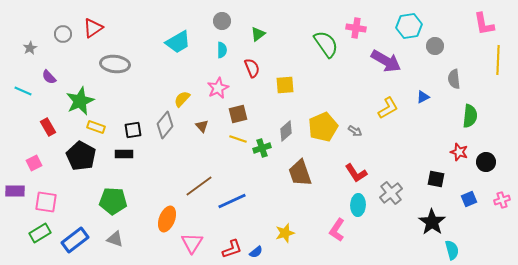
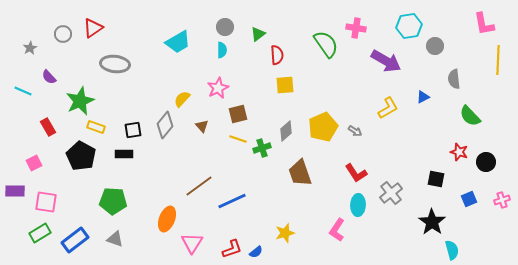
gray circle at (222, 21): moved 3 px right, 6 px down
red semicircle at (252, 68): moved 25 px right, 13 px up; rotated 18 degrees clockwise
green semicircle at (470, 116): rotated 130 degrees clockwise
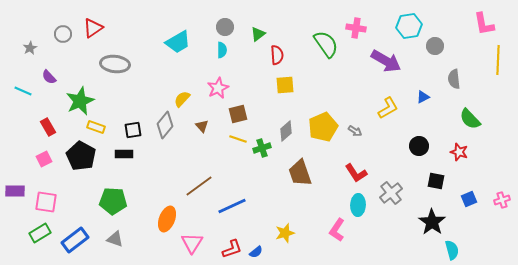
green semicircle at (470, 116): moved 3 px down
black circle at (486, 162): moved 67 px left, 16 px up
pink square at (34, 163): moved 10 px right, 4 px up
black square at (436, 179): moved 2 px down
blue line at (232, 201): moved 5 px down
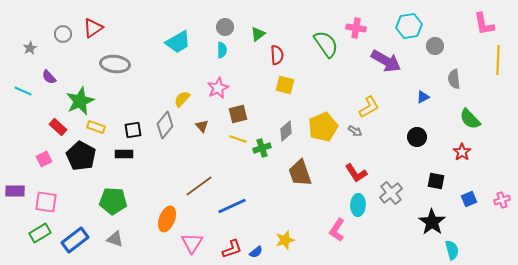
yellow square at (285, 85): rotated 18 degrees clockwise
yellow L-shape at (388, 108): moved 19 px left, 1 px up
red rectangle at (48, 127): moved 10 px right; rotated 18 degrees counterclockwise
black circle at (419, 146): moved 2 px left, 9 px up
red star at (459, 152): moved 3 px right; rotated 18 degrees clockwise
yellow star at (285, 233): moved 7 px down
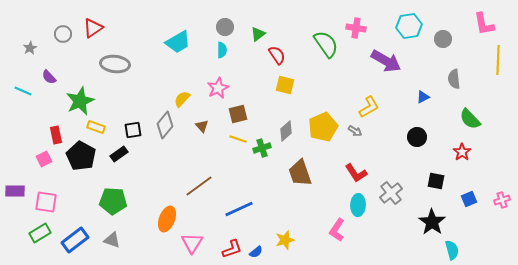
gray circle at (435, 46): moved 8 px right, 7 px up
red semicircle at (277, 55): rotated 30 degrees counterclockwise
red rectangle at (58, 127): moved 2 px left, 8 px down; rotated 36 degrees clockwise
black rectangle at (124, 154): moved 5 px left; rotated 36 degrees counterclockwise
blue line at (232, 206): moved 7 px right, 3 px down
gray triangle at (115, 239): moved 3 px left, 1 px down
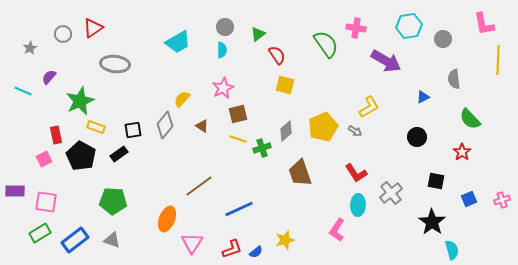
purple semicircle at (49, 77): rotated 84 degrees clockwise
pink star at (218, 88): moved 5 px right
brown triangle at (202, 126): rotated 16 degrees counterclockwise
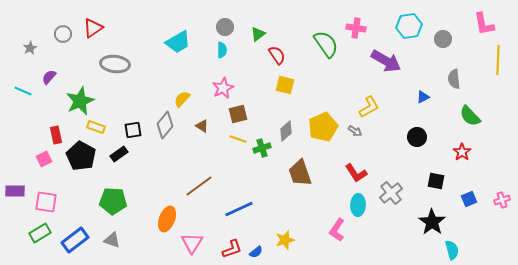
green semicircle at (470, 119): moved 3 px up
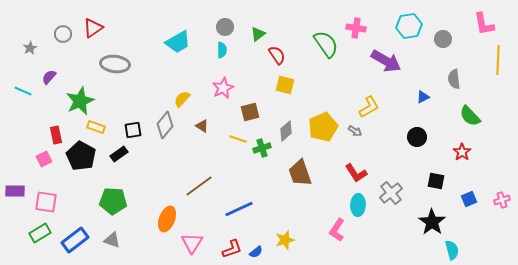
brown square at (238, 114): moved 12 px right, 2 px up
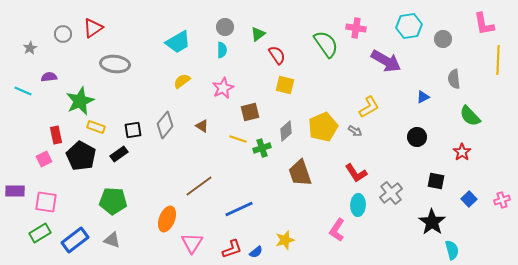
purple semicircle at (49, 77): rotated 42 degrees clockwise
yellow semicircle at (182, 99): moved 18 px up; rotated 12 degrees clockwise
blue square at (469, 199): rotated 21 degrees counterclockwise
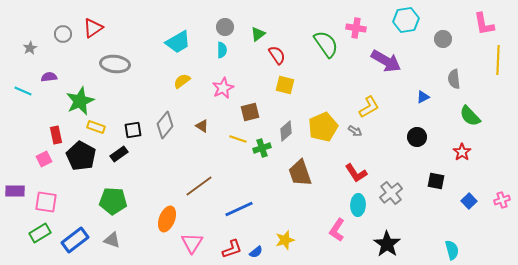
cyan hexagon at (409, 26): moved 3 px left, 6 px up
blue square at (469, 199): moved 2 px down
black star at (432, 222): moved 45 px left, 22 px down
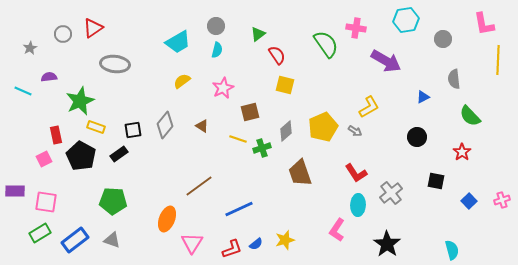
gray circle at (225, 27): moved 9 px left, 1 px up
cyan semicircle at (222, 50): moved 5 px left; rotated 14 degrees clockwise
blue semicircle at (256, 252): moved 8 px up
